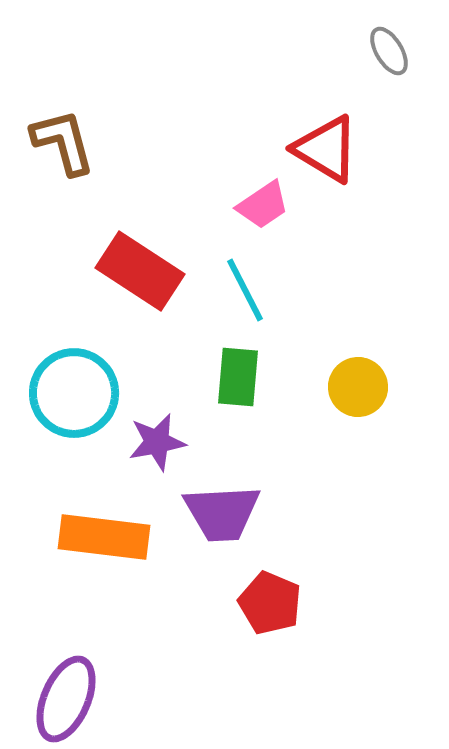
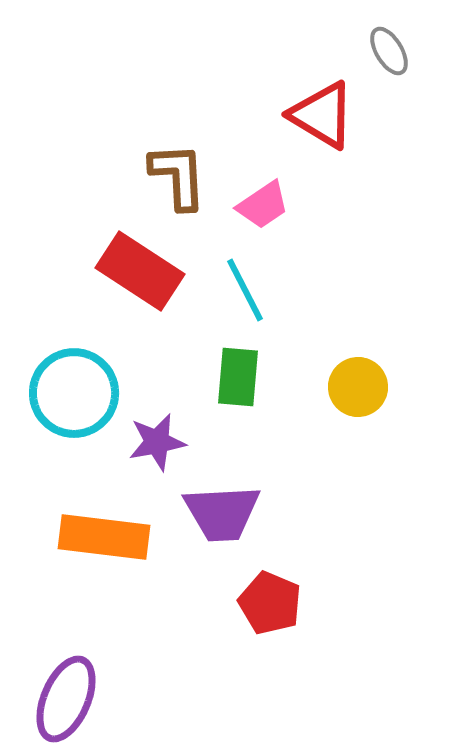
brown L-shape: moved 115 px right, 34 px down; rotated 12 degrees clockwise
red triangle: moved 4 px left, 34 px up
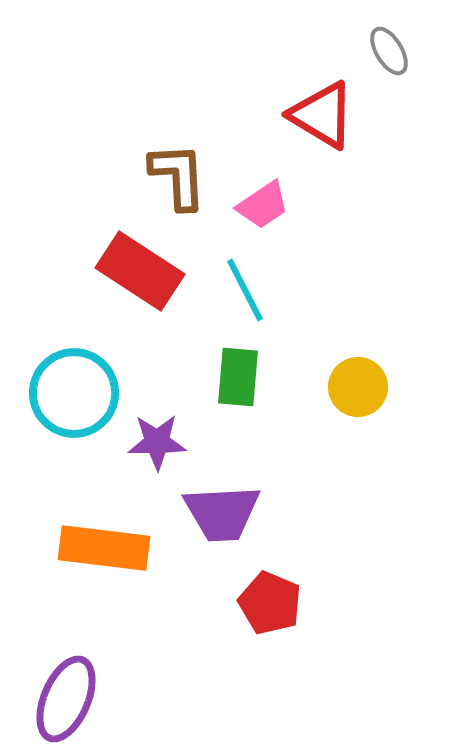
purple star: rotated 10 degrees clockwise
orange rectangle: moved 11 px down
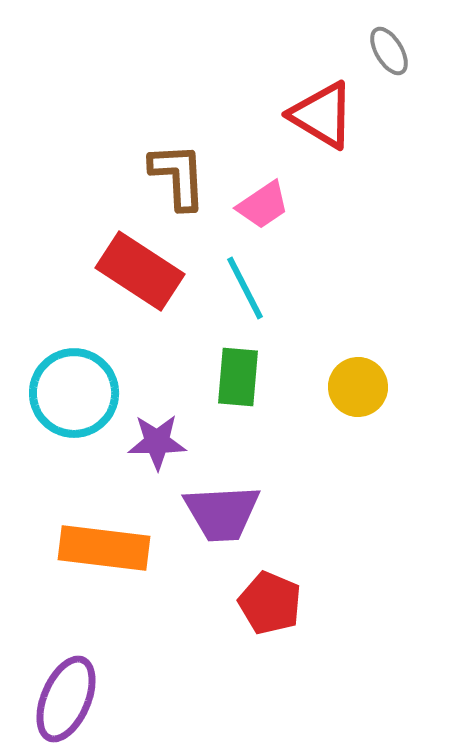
cyan line: moved 2 px up
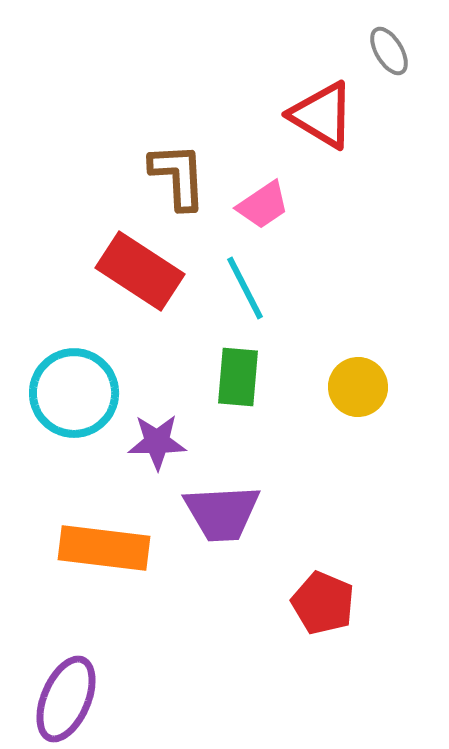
red pentagon: moved 53 px right
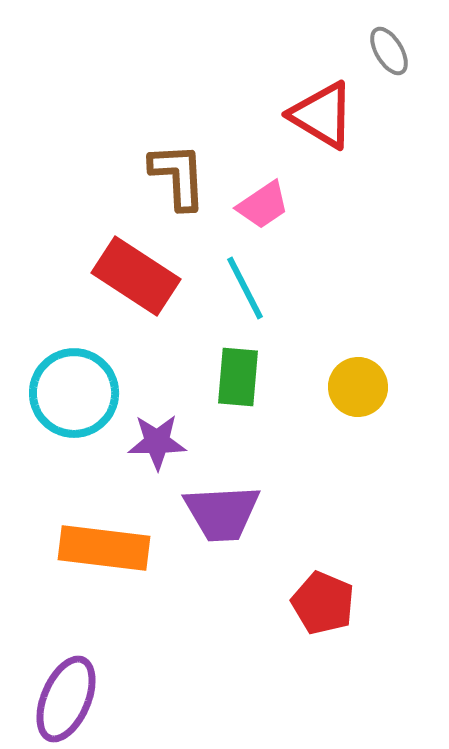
red rectangle: moved 4 px left, 5 px down
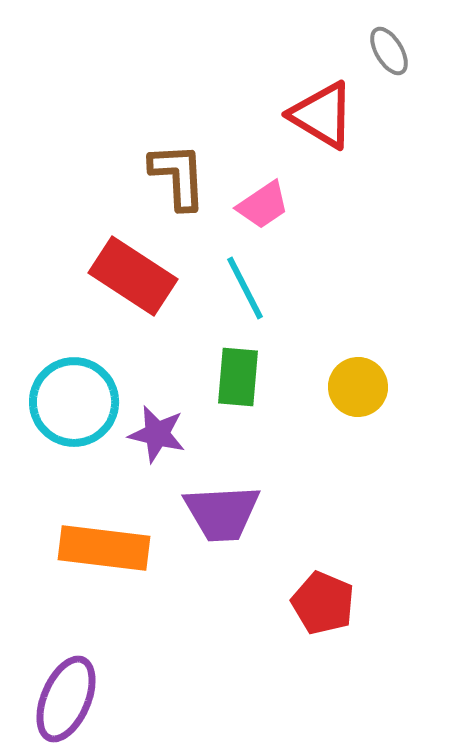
red rectangle: moved 3 px left
cyan circle: moved 9 px down
purple star: moved 8 px up; rotated 14 degrees clockwise
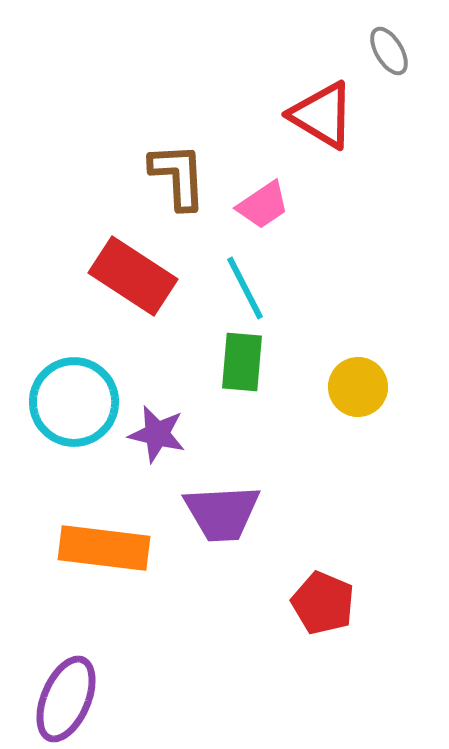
green rectangle: moved 4 px right, 15 px up
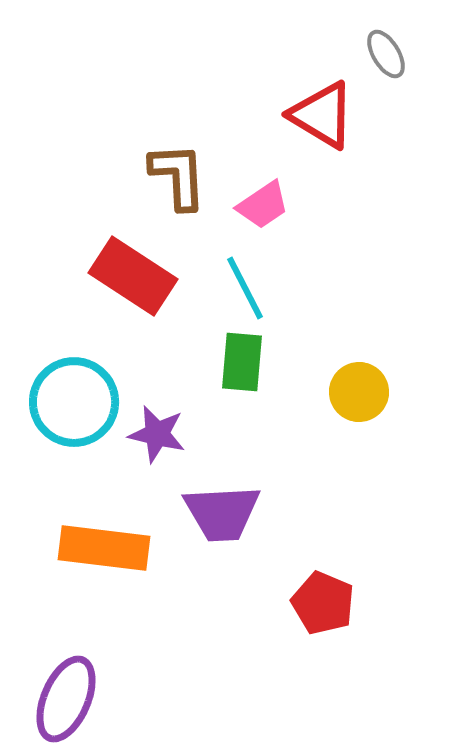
gray ellipse: moved 3 px left, 3 px down
yellow circle: moved 1 px right, 5 px down
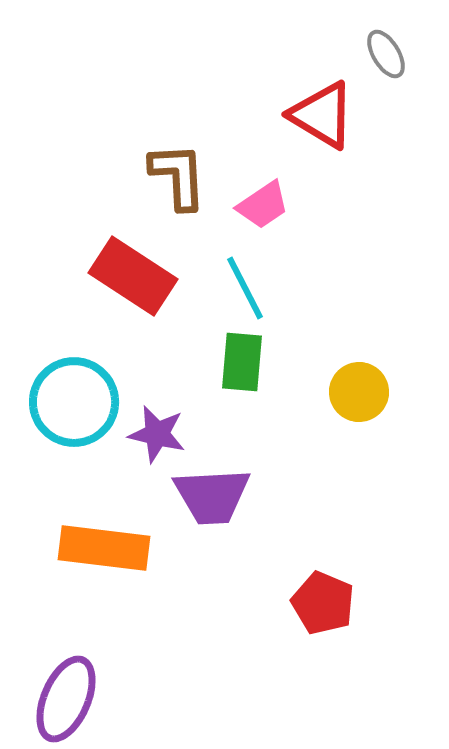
purple trapezoid: moved 10 px left, 17 px up
